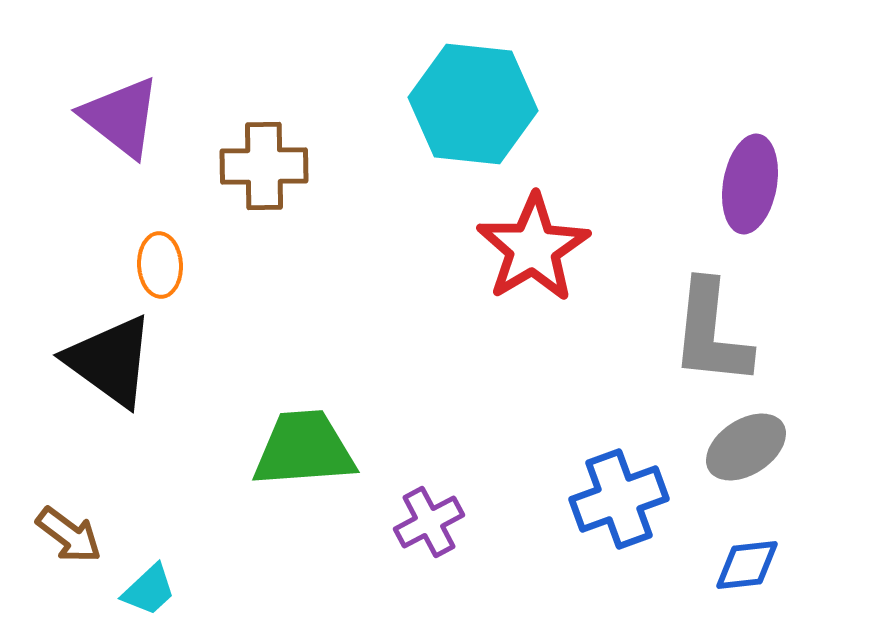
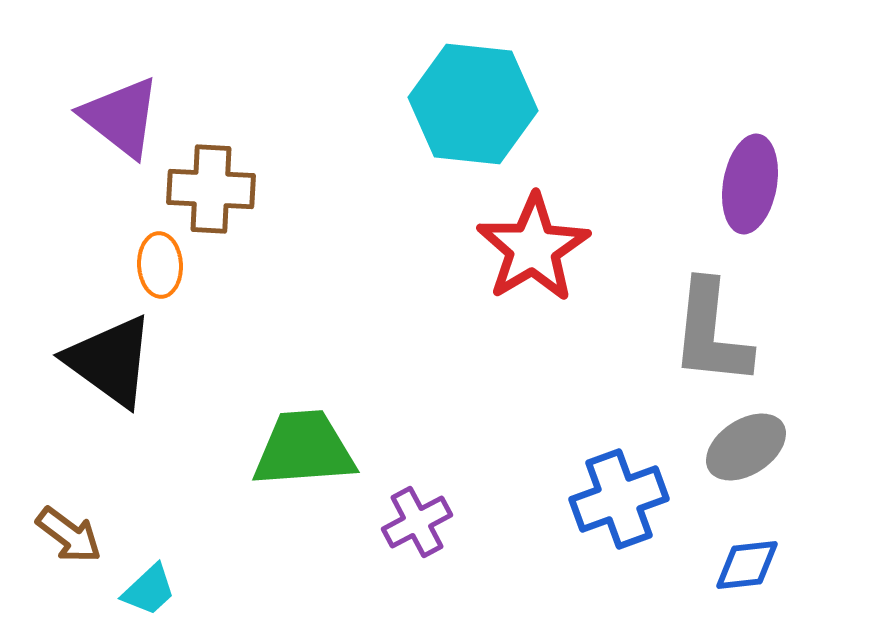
brown cross: moved 53 px left, 23 px down; rotated 4 degrees clockwise
purple cross: moved 12 px left
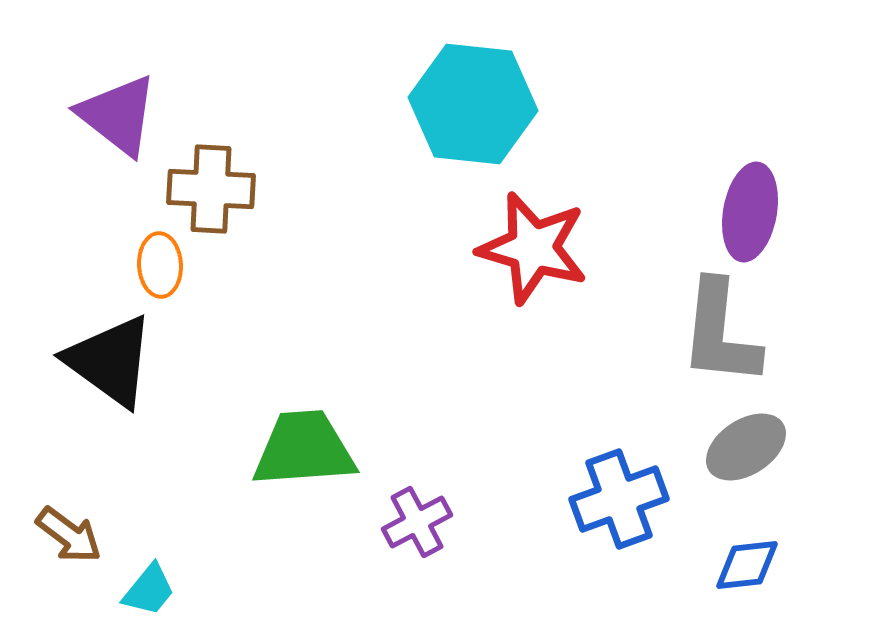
purple triangle: moved 3 px left, 2 px up
purple ellipse: moved 28 px down
red star: rotated 25 degrees counterclockwise
gray L-shape: moved 9 px right
cyan trapezoid: rotated 8 degrees counterclockwise
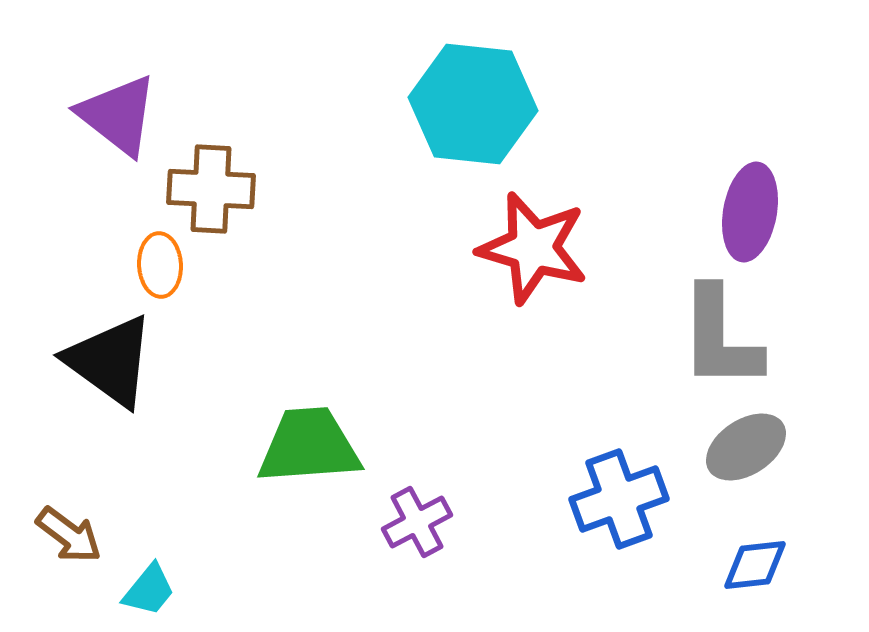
gray L-shape: moved 5 px down; rotated 6 degrees counterclockwise
green trapezoid: moved 5 px right, 3 px up
blue diamond: moved 8 px right
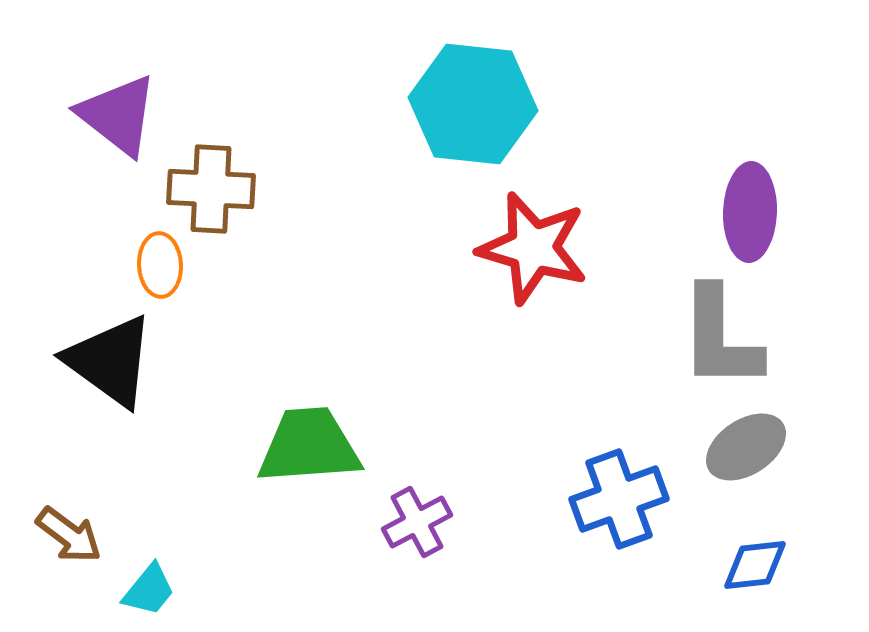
purple ellipse: rotated 8 degrees counterclockwise
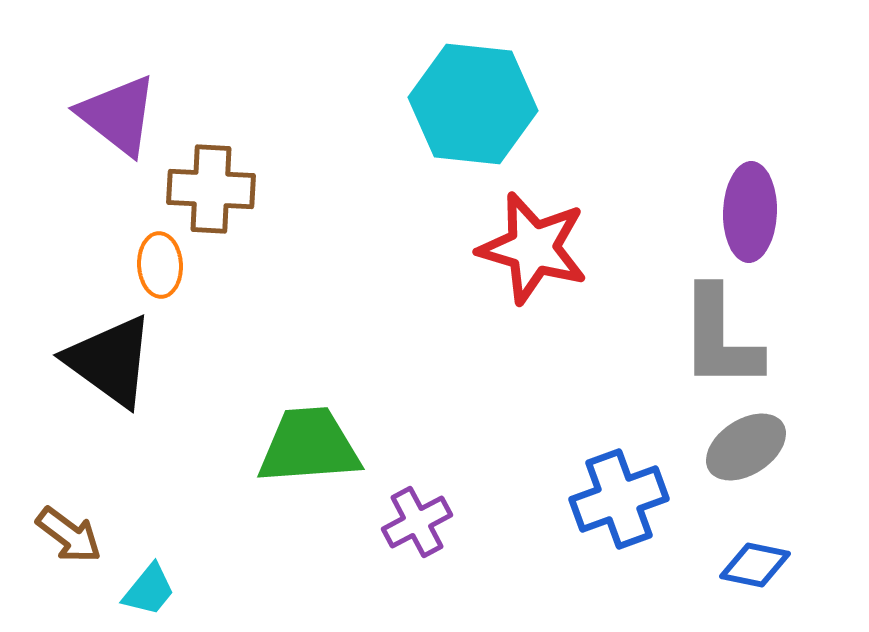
blue diamond: rotated 18 degrees clockwise
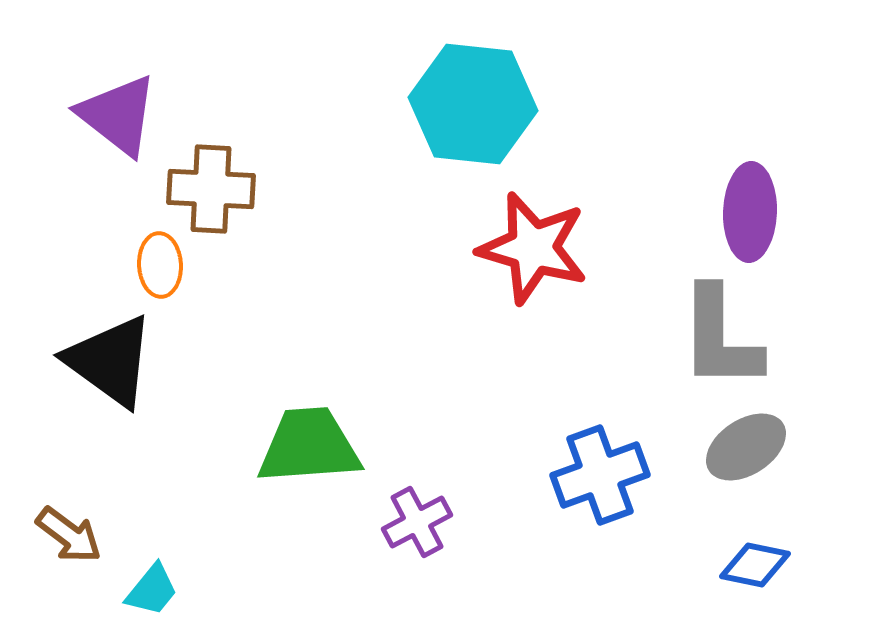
blue cross: moved 19 px left, 24 px up
cyan trapezoid: moved 3 px right
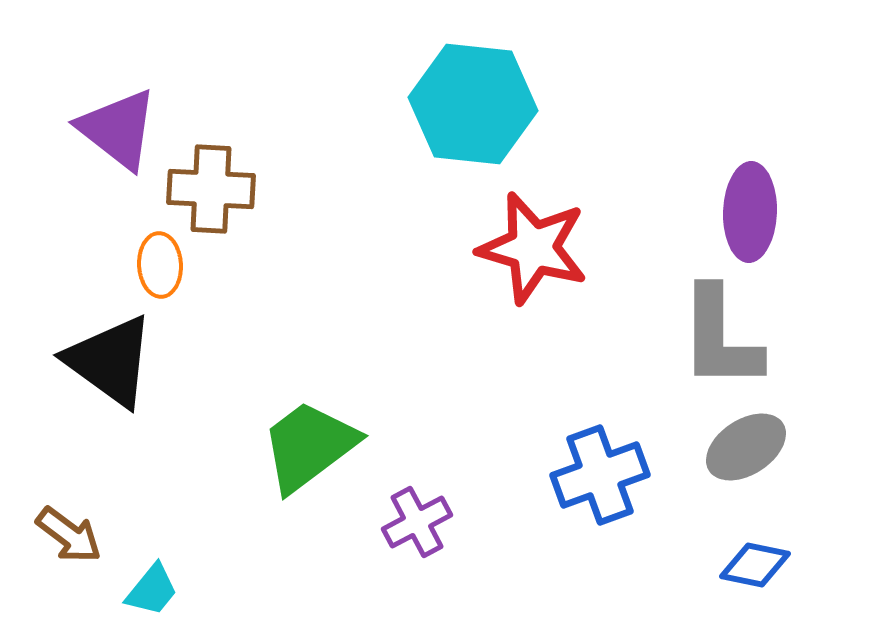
purple triangle: moved 14 px down
green trapezoid: rotated 33 degrees counterclockwise
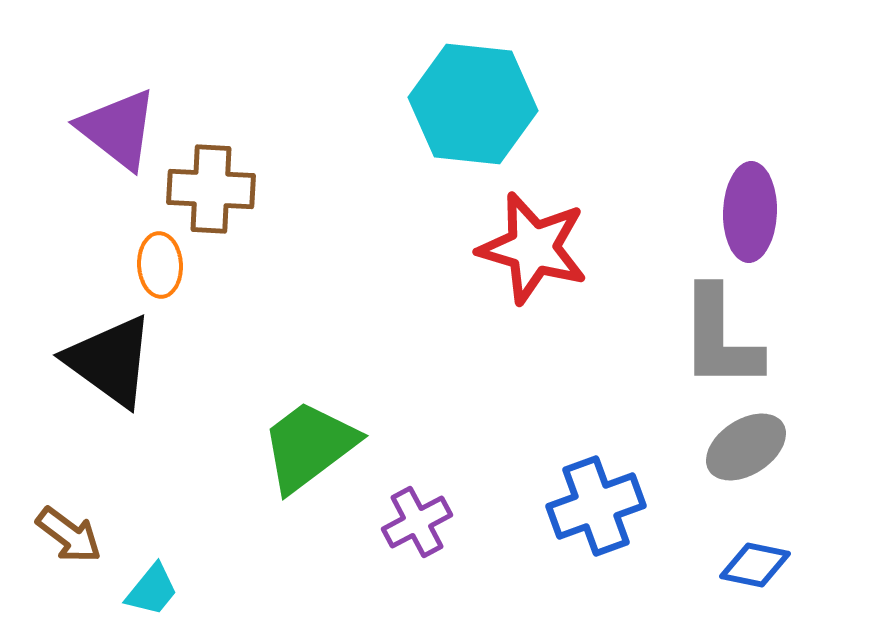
blue cross: moved 4 px left, 31 px down
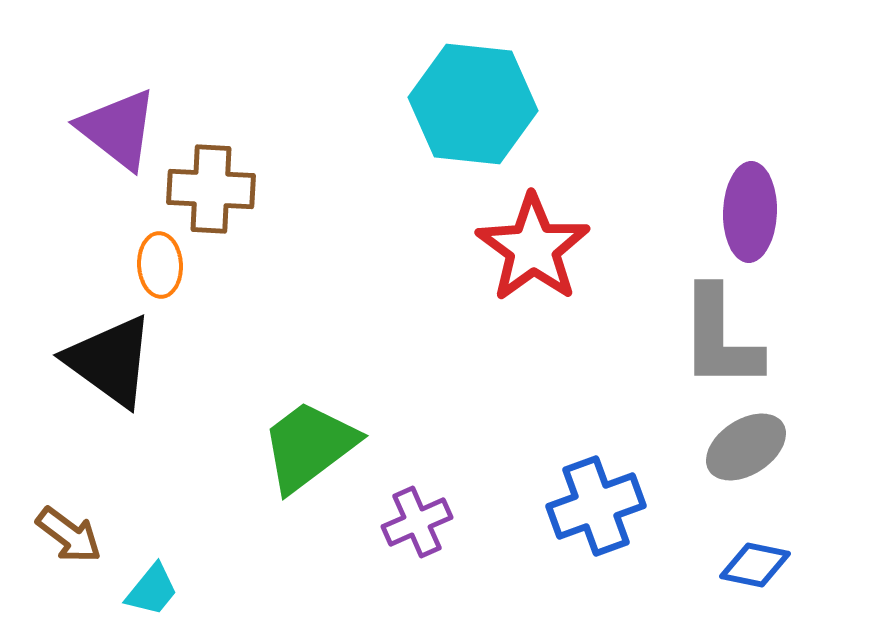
red star: rotated 20 degrees clockwise
purple cross: rotated 4 degrees clockwise
